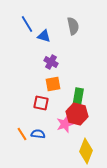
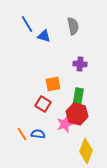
purple cross: moved 29 px right, 2 px down; rotated 24 degrees counterclockwise
red square: moved 2 px right, 1 px down; rotated 21 degrees clockwise
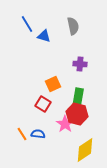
orange square: rotated 14 degrees counterclockwise
pink star: rotated 18 degrees counterclockwise
yellow diamond: moved 1 px left, 1 px up; rotated 35 degrees clockwise
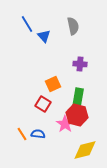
blue triangle: rotated 32 degrees clockwise
red hexagon: moved 1 px down
yellow diamond: rotated 20 degrees clockwise
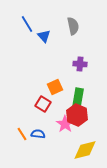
orange square: moved 2 px right, 3 px down
red hexagon: rotated 10 degrees clockwise
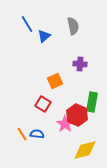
blue triangle: rotated 32 degrees clockwise
orange square: moved 6 px up
green rectangle: moved 14 px right, 4 px down
blue semicircle: moved 1 px left
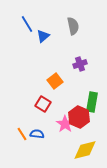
blue triangle: moved 1 px left
purple cross: rotated 24 degrees counterclockwise
orange square: rotated 14 degrees counterclockwise
red hexagon: moved 2 px right, 2 px down
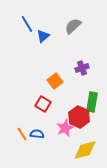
gray semicircle: rotated 120 degrees counterclockwise
purple cross: moved 2 px right, 4 px down
pink star: moved 4 px down; rotated 12 degrees clockwise
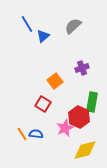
blue semicircle: moved 1 px left
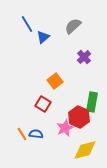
blue triangle: moved 1 px down
purple cross: moved 2 px right, 11 px up; rotated 24 degrees counterclockwise
